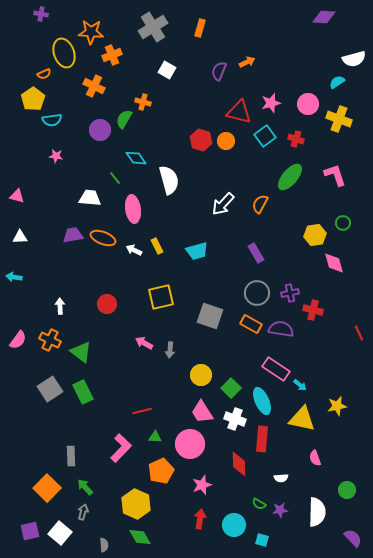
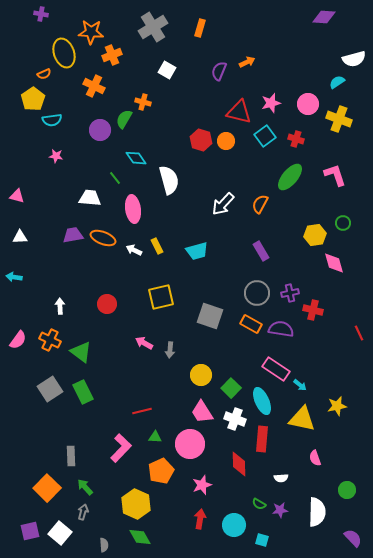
purple rectangle at (256, 253): moved 5 px right, 2 px up
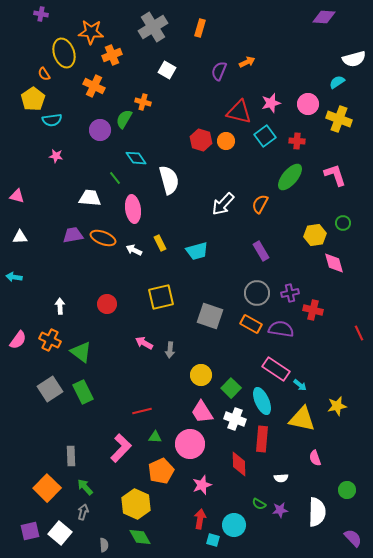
orange semicircle at (44, 74): rotated 80 degrees clockwise
red cross at (296, 139): moved 1 px right, 2 px down; rotated 14 degrees counterclockwise
yellow rectangle at (157, 246): moved 3 px right, 3 px up
cyan square at (262, 540): moved 49 px left
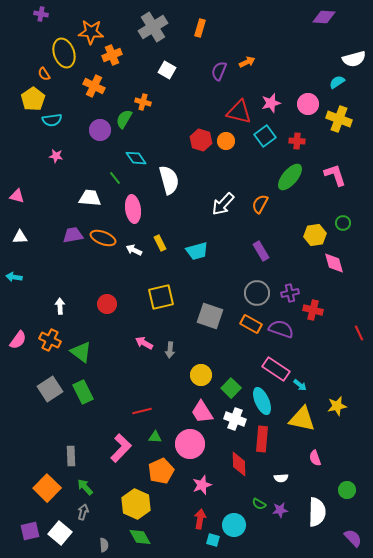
purple semicircle at (281, 329): rotated 10 degrees clockwise
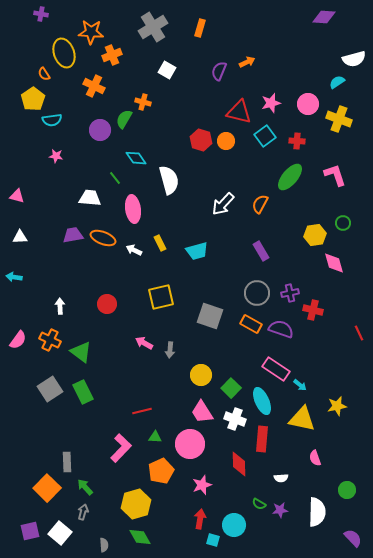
gray rectangle at (71, 456): moved 4 px left, 6 px down
yellow hexagon at (136, 504): rotated 20 degrees clockwise
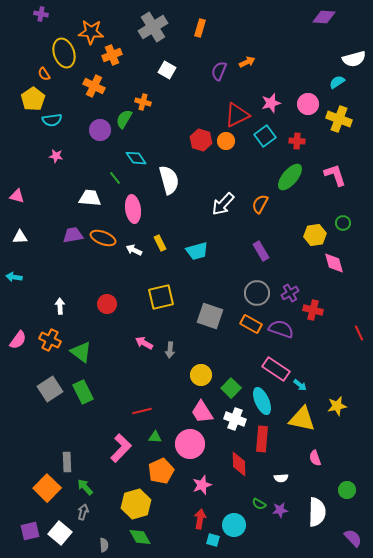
red triangle at (239, 112): moved 2 px left, 3 px down; rotated 40 degrees counterclockwise
purple cross at (290, 293): rotated 18 degrees counterclockwise
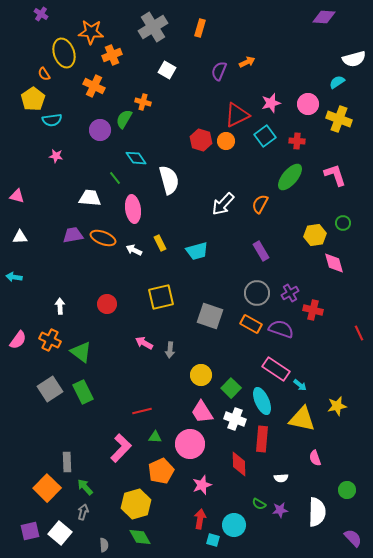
purple cross at (41, 14): rotated 24 degrees clockwise
